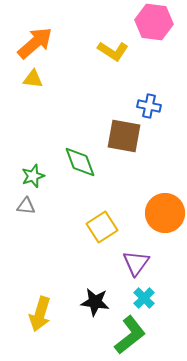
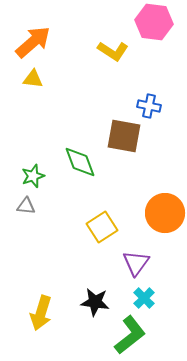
orange arrow: moved 2 px left, 1 px up
yellow arrow: moved 1 px right, 1 px up
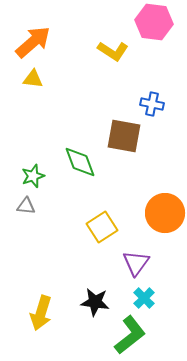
blue cross: moved 3 px right, 2 px up
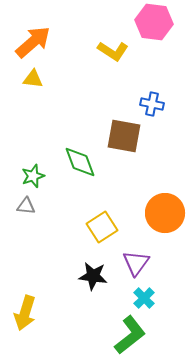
black star: moved 2 px left, 26 px up
yellow arrow: moved 16 px left
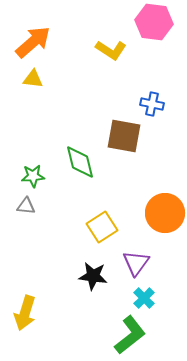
yellow L-shape: moved 2 px left, 1 px up
green diamond: rotated 6 degrees clockwise
green star: rotated 15 degrees clockwise
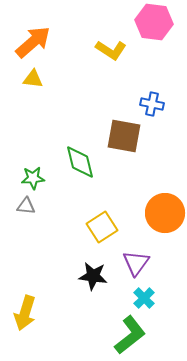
green star: moved 2 px down
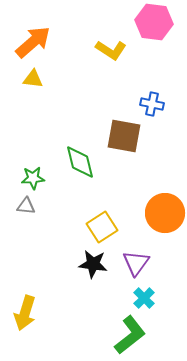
black star: moved 12 px up
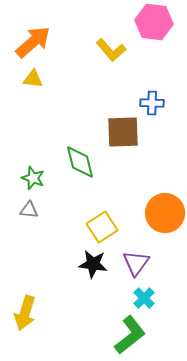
yellow L-shape: rotated 16 degrees clockwise
blue cross: moved 1 px up; rotated 10 degrees counterclockwise
brown square: moved 1 px left, 4 px up; rotated 12 degrees counterclockwise
green star: rotated 25 degrees clockwise
gray triangle: moved 3 px right, 4 px down
